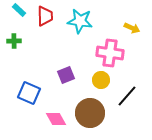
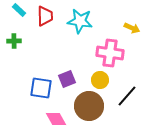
purple square: moved 1 px right, 4 px down
yellow circle: moved 1 px left
blue square: moved 12 px right, 5 px up; rotated 15 degrees counterclockwise
brown circle: moved 1 px left, 7 px up
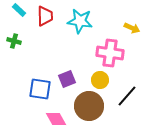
green cross: rotated 16 degrees clockwise
blue square: moved 1 px left, 1 px down
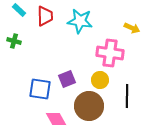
black line: rotated 40 degrees counterclockwise
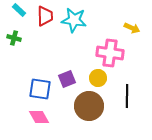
cyan star: moved 6 px left, 1 px up
green cross: moved 3 px up
yellow circle: moved 2 px left, 2 px up
pink diamond: moved 17 px left, 2 px up
